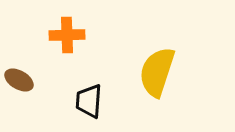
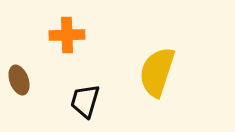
brown ellipse: rotated 40 degrees clockwise
black trapezoid: moved 4 px left; rotated 12 degrees clockwise
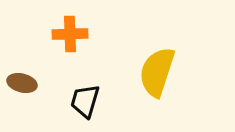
orange cross: moved 3 px right, 1 px up
brown ellipse: moved 3 px right, 3 px down; rotated 56 degrees counterclockwise
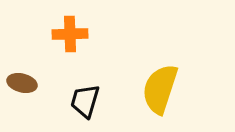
yellow semicircle: moved 3 px right, 17 px down
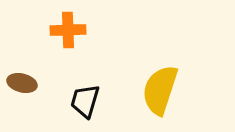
orange cross: moved 2 px left, 4 px up
yellow semicircle: moved 1 px down
